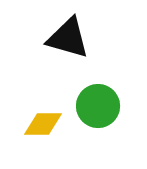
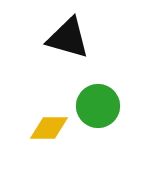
yellow diamond: moved 6 px right, 4 px down
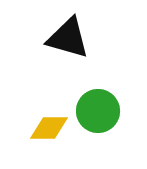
green circle: moved 5 px down
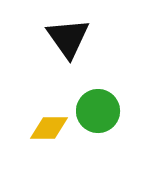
black triangle: rotated 39 degrees clockwise
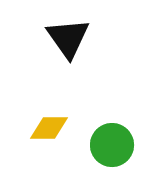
green circle: moved 14 px right, 34 px down
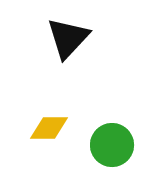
black triangle: rotated 18 degrees clockwise
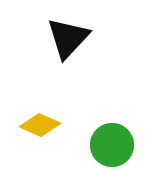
yellow diamond: moved 9 px left, 3 px up; rotated 24 degrees clockwise
